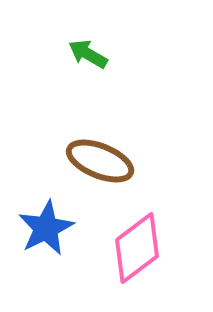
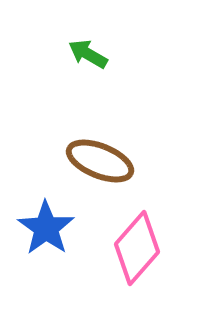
blue star: rotated 10 degrees counterclockwise
pink diamond: rotated 12 degrees counterclockwise
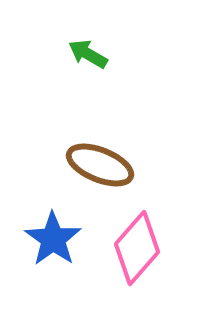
brown ellipse: moved 4 px down
blue star: moved 7 px right, 11 px down
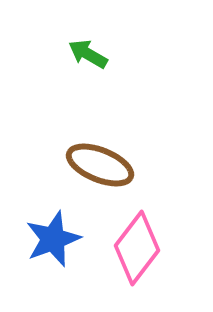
blue star: rotated 16 degrees clockwise
pink diamond: rotated 4 degrees counterclockwise
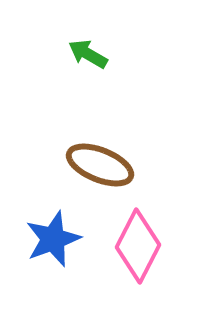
pink diamond: moved 1 px right, 2 px up; rotated 10 degrees counterclockwise
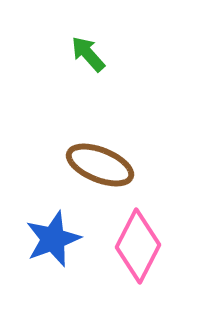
green arrow: rotated 18 degrees clockwise
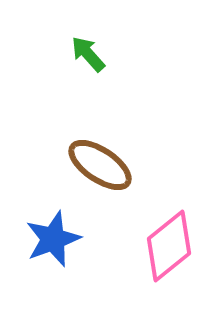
brown ellipse: rotated 12 degrees clockwise
pink diamond: moved 31 px right; rotated 24 degrees clockwise
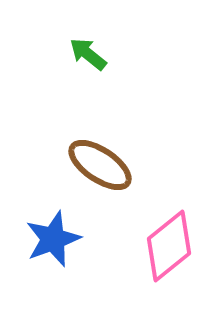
green arrow: rotated 9 degrees counterclockwise
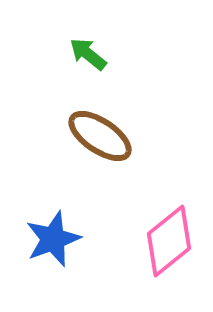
brown ellipse: moved 29 px up
pink diamond: moved 5 px up
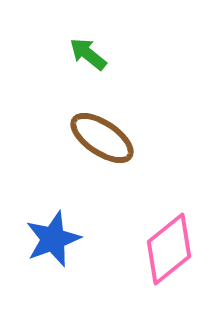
brown ellipse: moved 2 px right, 2 px down
pink diamond: moved 8 px down
